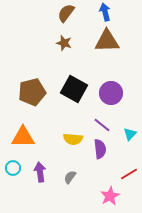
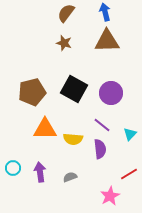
orange triangle: moved 22 px right, 8 px up
gray semicircle: rotated 32 degrees clockwise
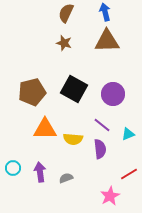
brown semicircle: rotated 12 degrees counterclockwise
purple circle: moved 2 px right, 1 px down
cyan triangle: moved 2 px left; rotated 24 degrees clockwise
gray semicircle: moved 4 px left, 1 px down
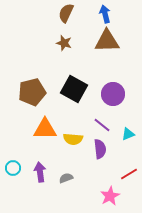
blue arrow: moved 2 px down
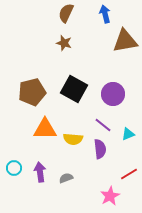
brown triangle: moved 18 px right; rotated 8 degrees counterclockwise
purple line: moved 1 px right
cyan circle: moved 1 px right
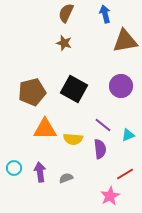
purple circle: moved 8 px right, 8 px up
cyan triangle: moved 1 px down
red line: moved 4 px left
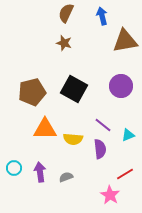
blue arrow: moved 3 px left, 2 px down
gray semicircle: moved 1 px up
pink star: moved 1 px up; rotated 12 degrees counterclockwise
